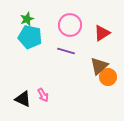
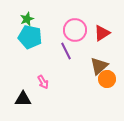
pink circle: moved 5 px right, 5 px down
purple line: rotated 48 degrees clockwise
orange circle: moved 1 px left, 2 px down
pink arrow: moved 13 px up
black triangle: rotated 24 degrees counterclockwise
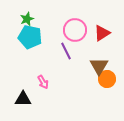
brown triangle: rotated 18 degrees counterclockwise
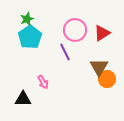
cyan pentagon: rotated 25 degrees clockwise
purple line: moved 1 px left, 1 px down
brown triangle: moved 1 px down
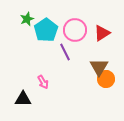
cyan pentagon: moved 16 px right, 7 px up
orange circle: moved 1 px left
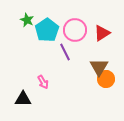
green star: moved 1 px down; rotated 24 degrees counterclockwise
cyan pentagon: moved 1 px right
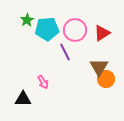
green star: rotated 16 degrees clockwise
cyan pentagon: moved 1 px up; rotated 30 degrees clockwise
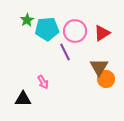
pink circle: moved 1 px down
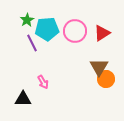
purple line: moved 33 px left, 9 px up
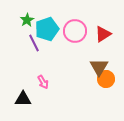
cyan pentagon: rotated 15 degrees counterclockwise
red triangle: moved 1 px right, 1 px down
purple line: moved 2 px right
